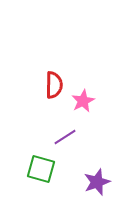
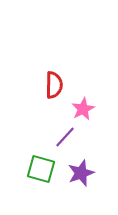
pink star: moved 8 px down
purple line: rotated 15 degrees counterclockwise
purple star: moved 16 px left, 9 px up
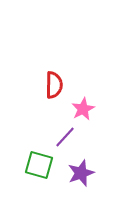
green square: moved 2 px left, 4 px up
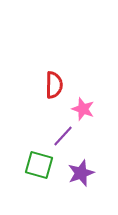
pink star: rotated 25 degrees counterclockwise
purple line: moved 2 px left, 1 px up
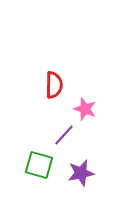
pink star: moved 2 px right
purple line: moved 1 px right, 1 px up
purple star: rotated 8 degrees clockwise
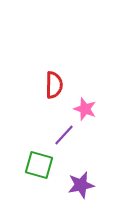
purple star: moved 12 px down
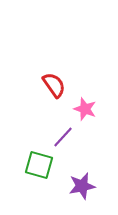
red semicircle: rotated 36 degrees counterclockwise
purple line: moved 1 px left, 2 px down
purple star: moved 1 px right, 1 px down
